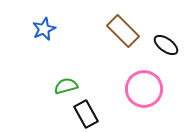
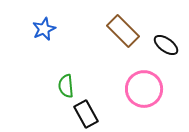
green semicircle: rotated 80 degrees counterclockwise
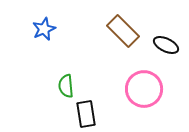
black ellipse: rotated 10 degrees counterclockwise
black rectangle: rotated 20 degrees clockwise
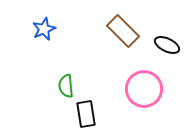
black ellipse: moved 1 px right
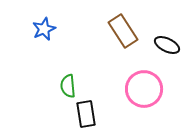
brown rectangle: rotated 12 degrees clockwise
green semicircle: moved 2 px right
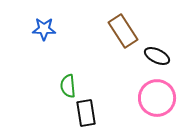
blue star: rotated 25 degrees clockwise
black ellipse: moved 10 px left, 11 px down
pink circle: moved 13 px right, 9 px down
black rectangle: moved 1 px up
